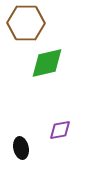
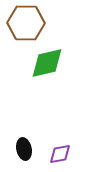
purple diamond: moved 24 px down
black ellipse: moved 3 px right, 1 px down
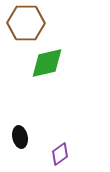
black ellipse: moved 4 px left, 12 px up
purple diamond: rotated 25 degrees counterclockwise
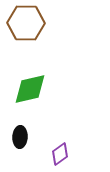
green diamond: moved 17 px left, 26 px down
black ellipse: rotated 15 degrees clockwise
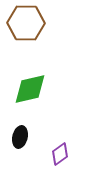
black ellipse: rotated 10 degrees clockwise
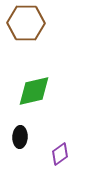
green diamond: moved 4 px right, 2 px down
black ellipse: rotated 10 degrees counterclockwise
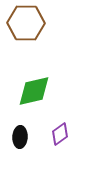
purple diamond: moved 20 px up
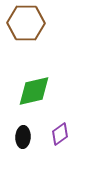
black ellipse: moved 3 px right
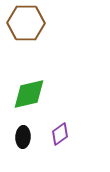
green diamond: moved 5 px left, 3 px down
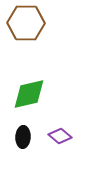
purple diamond: moved 2 px down; rotated 75 degrees clockwise
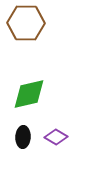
purple diamond: moved 4 px left, 1 px down; rotated 10 degrees counterclockwise
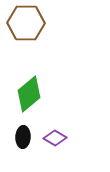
green diamond: rotated 27 degrees counterclockwise
purple diamond: moved 1 px left, 1 px down
